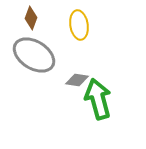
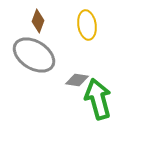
brown diamond: moved 7 px right, 3 px down
yellow ellipse: moved 8 px right
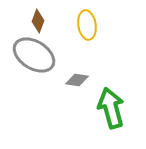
green arrow: moved 13 px right, 9 px down
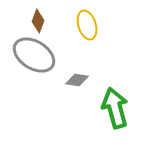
yellow ellipse: rotated 8 degrees counterclockwise
green arrow: moved 4 px right
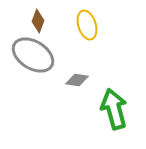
gray ellipse: moved 1 px left
green arrow: moved 1 px left, 1 px down
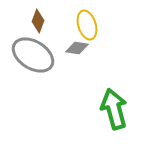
gray diamond: moved 32 px up
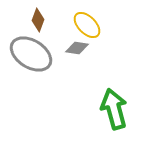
brown diamond: moved 1 px up
yellow ellipse: rotated 28 degrees counterclockwise
gray ellipse: moved 2 px left, 1 px up
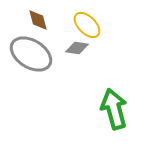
brown diamond: rotated 35 degrees counterclockwise
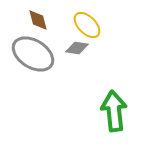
gray ellipse: moved 2 px right
green arrow: moved 2 px down; rotated 9 degrees clockwise
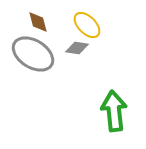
brown diamond: moved 2 px down
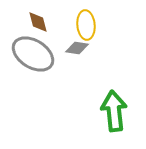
yellow ellipse: moved 1 px left; rotated 40 degrees clockwise
